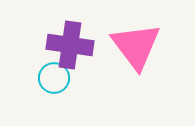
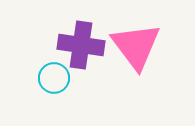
purple cross: moved 11 px right
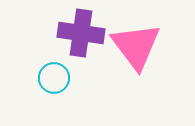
purple cross: moved 12 px up
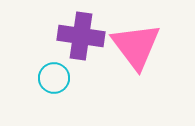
purple cross: moved 3 px down
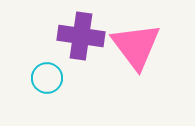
cyan circle: moved 7 px left
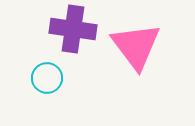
purple cross: moved 8 px left, 7 px up
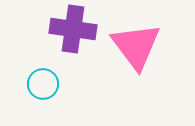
cyan circle: moved 4 px left, 6 px down
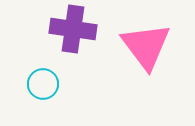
pink triangle: moved 10 px right
